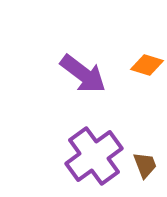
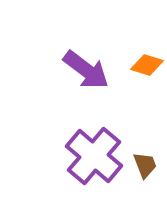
purple arrow: moved 3 px right, 4 px up
purple cross: rotated 14 degrees counterclockwise
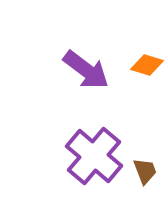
brown trapezoid: moved 6 px down
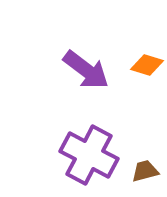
purple cross: moved 5 px left, 1 px up; rotated 12 degrees counterclockwise
brown trapezoid: rotated 84 degrees counterclockwise
